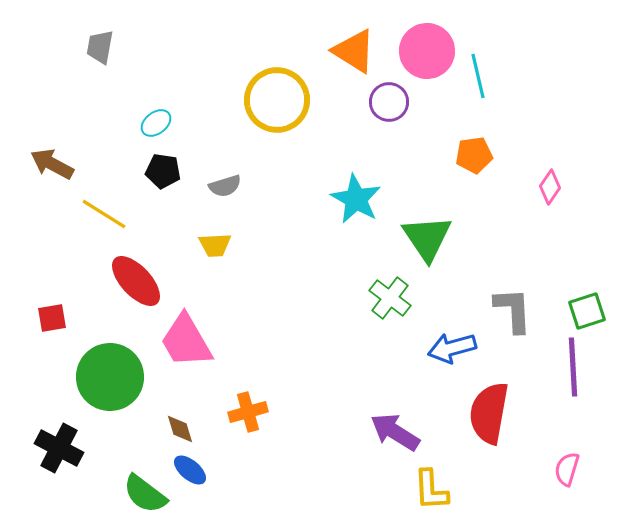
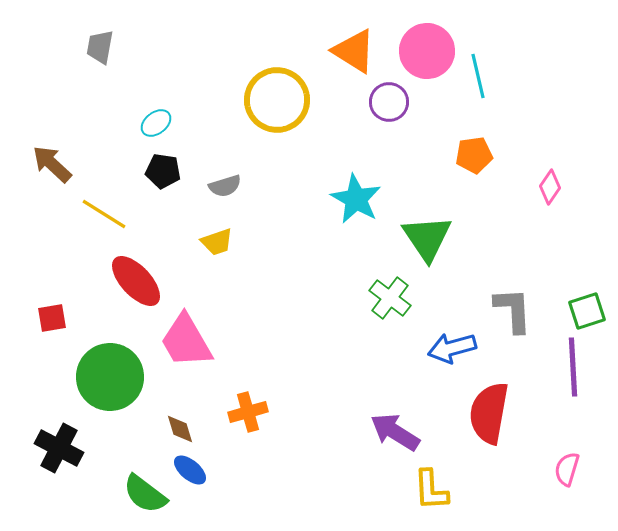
brown arrow: rotated 15 degrees clockwise
yellow trapezoid: moved 2 px right, 3 px up; rotated 16 degrees counterclockwise
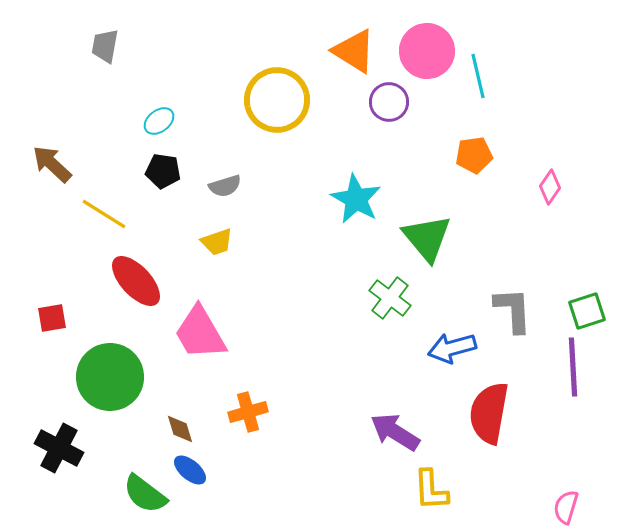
gray trapezoid: moved 5 px right, 1 px up
cyan ellipse: moved 3 px right, 2 px up
green triangle: rotated 6 degrees counterclockwise
pink trapezoid: moved 14 px right, 8 px up
pink semicircle: moved 1 px left, 38 px down
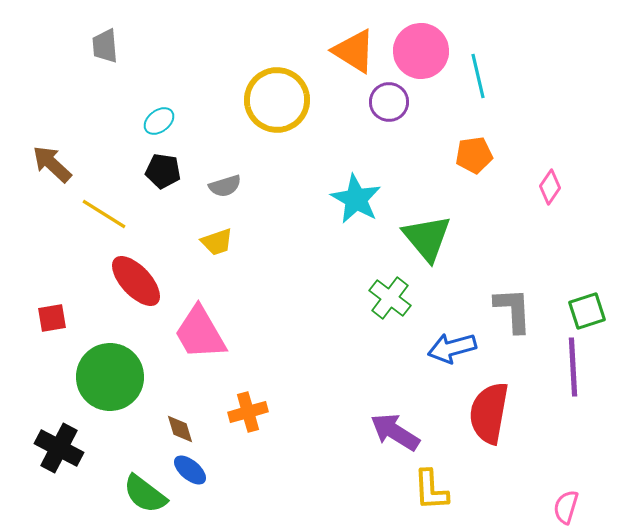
gray trapezoid: rotated 15 degrees counterclockwise
pink circle: moved 6 px left
